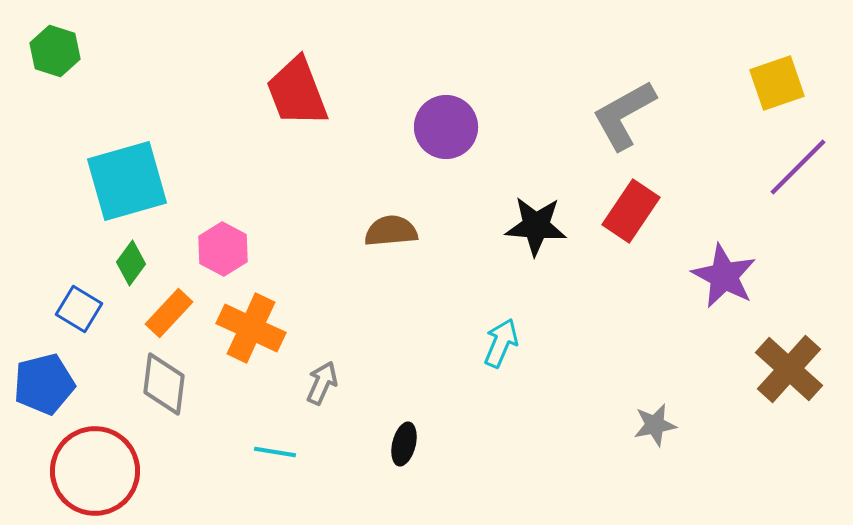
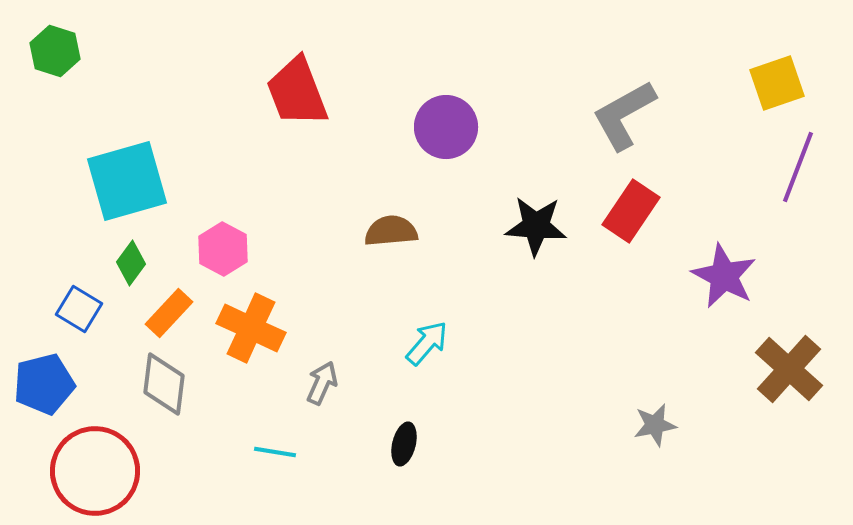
purple line: rotated 24 degrees counterclockwise
cyan arrow: moved 74 px left; rotated 18 degrees clockwise
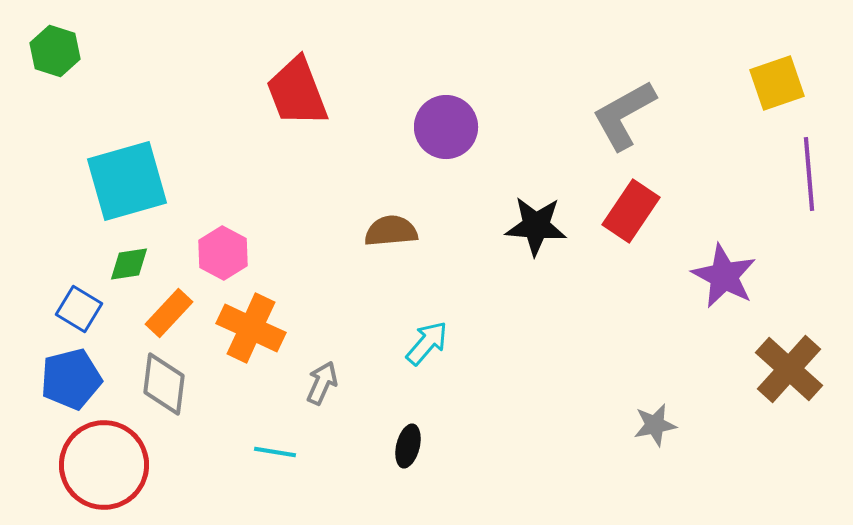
purple line: moved 11 px right, 7 px down; rotated 26 degrees counterclockwise
pink hexagon: moved 4 px down
green diamond: moved 2 px left, 1 px down; rotated 45 degrees clockwise
blue pentagon: moved 27 px right, 5 px up
black ellipse: moved 4 px right, 2 px down
red circle: moved 9 px right, 6 px up
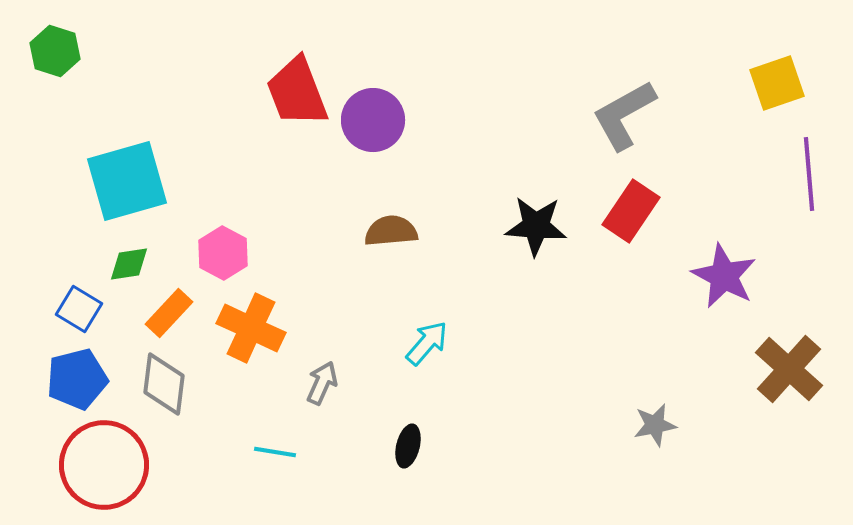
purple circle: moved 73 px left, 7 px up
blue pentagon: moved 6 px right
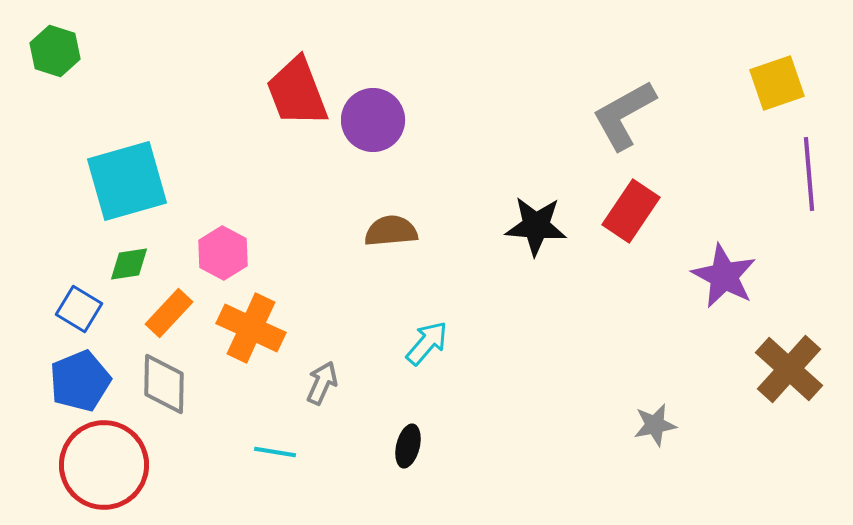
blue pentagon: moved 3 px right, 2 px down; rotated 8 degrees counterclockwise
gray diamond: rotated 6 degrees counterclockwise
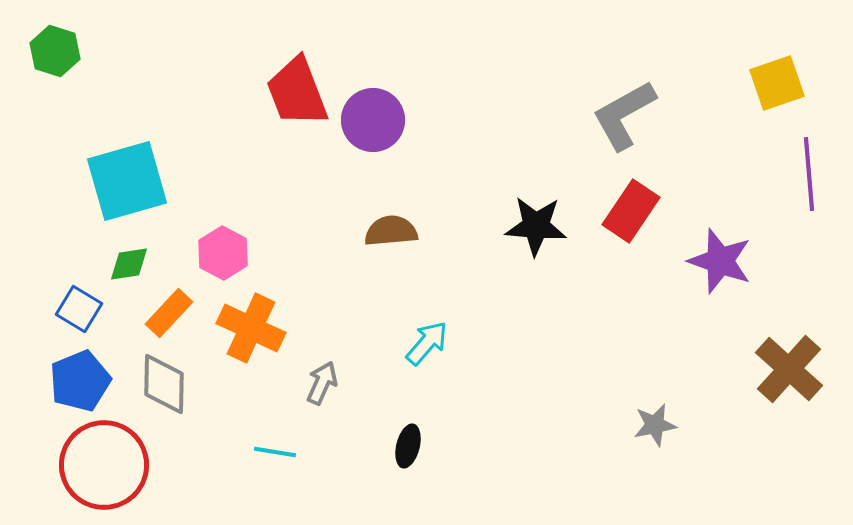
purple star: moved 4 px left, 15 px up; rotated 8 degrees counterclockwise
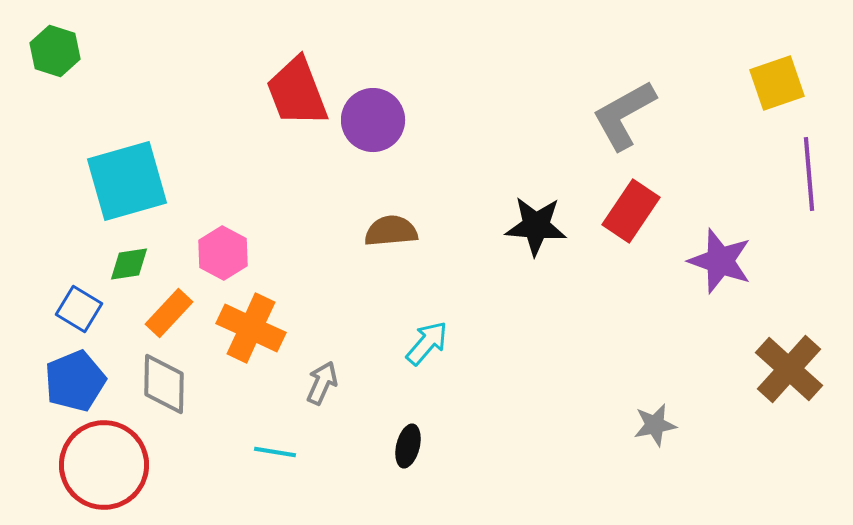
blue pentagon: moved 5 px left
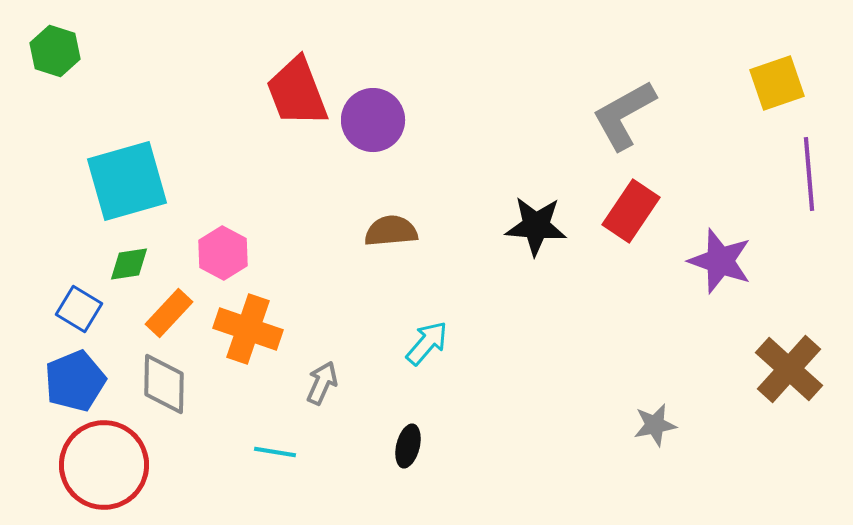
orange cross: moved 3 px left, 1 px down; rotated 6 degrees counterclockwise
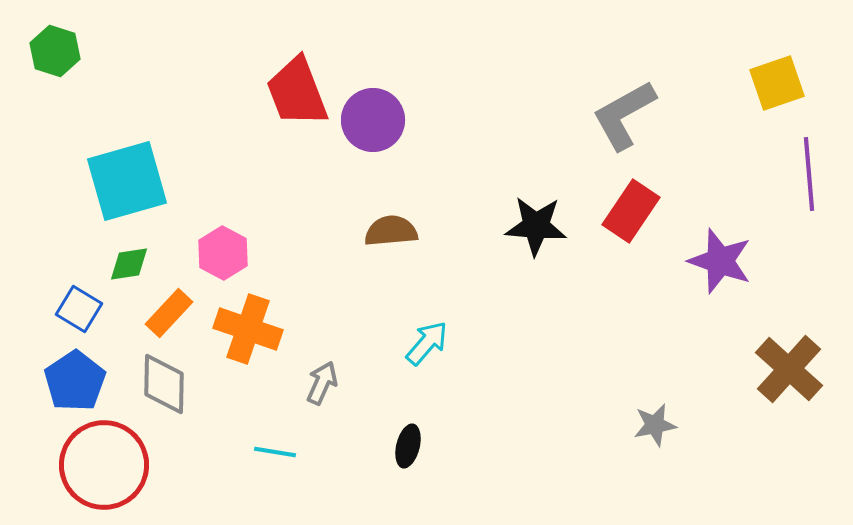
blue pentagon: rotated 12 degrees counterclockwise
